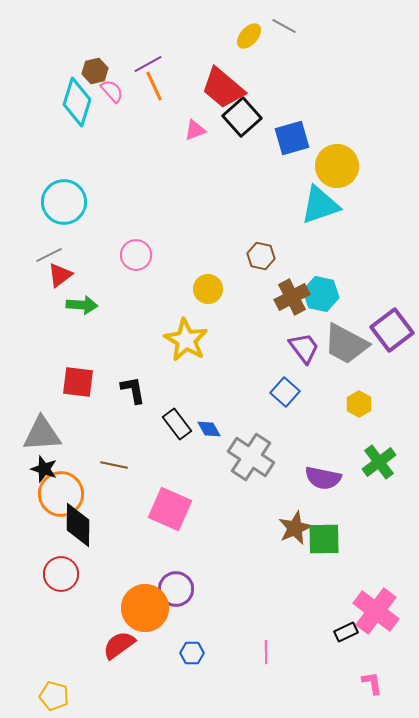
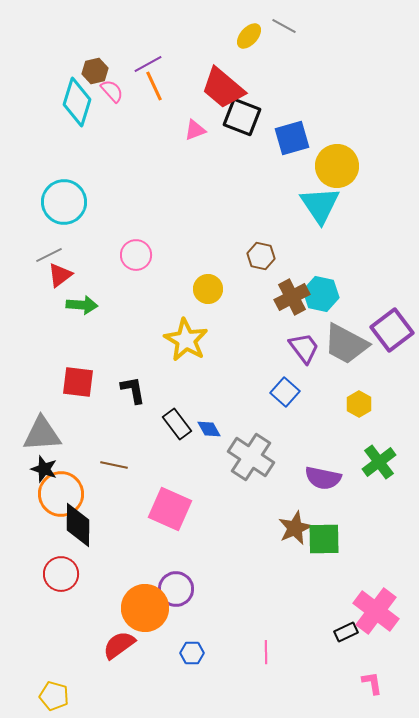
black square at (242, 117): rotated 27 degrees counterclockwise
cyan triangle at (320, 205): rotated 45 degrees counterclockwise
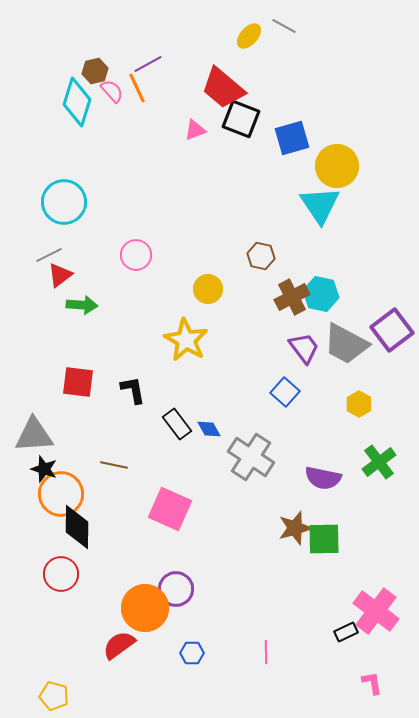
orange line at (154, 86): moved 17 px left, 2 px down
black square at (242, 117): moved 1 px left, 2 px down
gray triangle at (42, 434): moved 8 px left, 1 px down
black diamond at (78, 525): moved 1 px left, 2 px down
brown star at (295, 528): rotated 8 degrees clockwise
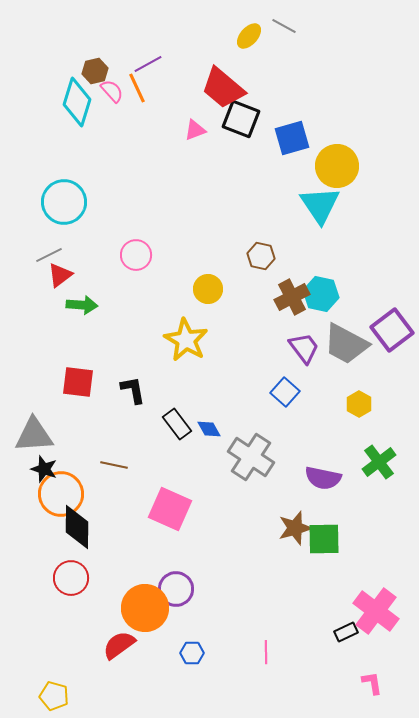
red circle at (61, 574): moved 10 px right, 4 px down
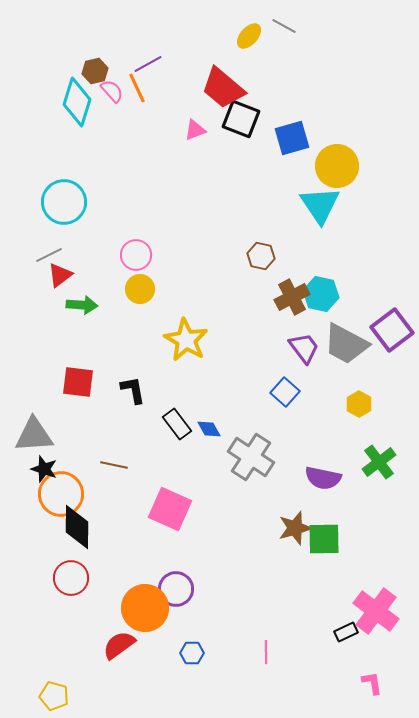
yellow circle at (208, 289): moved 68 px left
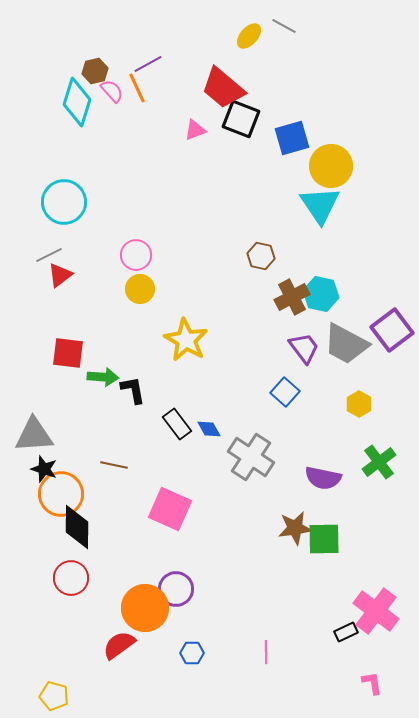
yellow circle at (337, 166): moved 6 px left
green arrow at (82, 305): moved 21 px right, 72 px down
red square at (78, 382): moved 10 px left, 29 px up
brown star at (295, 528): rotated 8 degrees clockwise
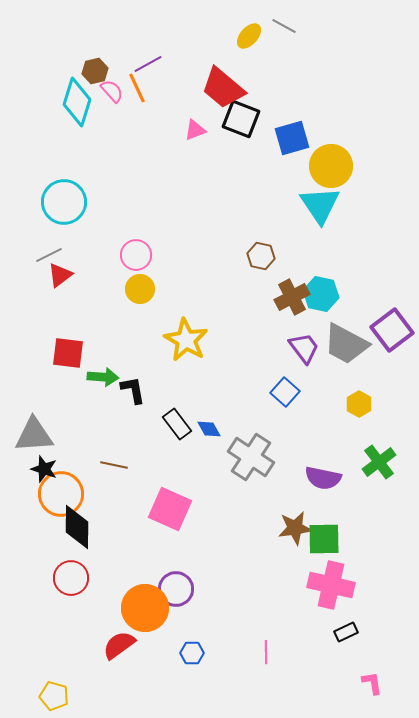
pink cross at (376, 611): moved 45 px left, 26 px up; rotated 24 degrees counterclockwise
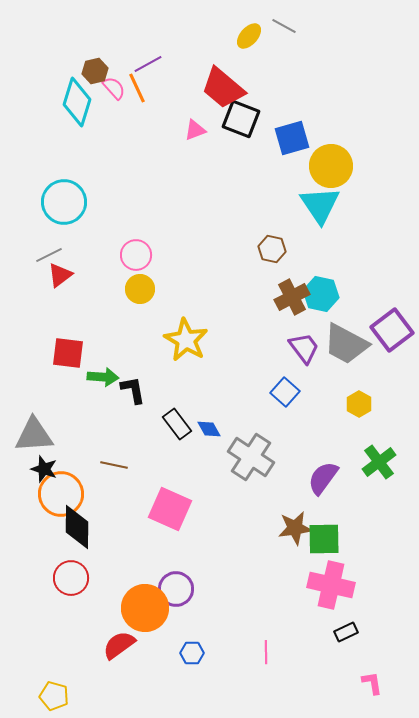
pink semicircle at (112, 91): moved 2 px right, 3 px up
brown hexagon at (261, 256): moved 11 px right, 7 px up
purple semicircle at (323, 478): rotated 114 degrees clockwise
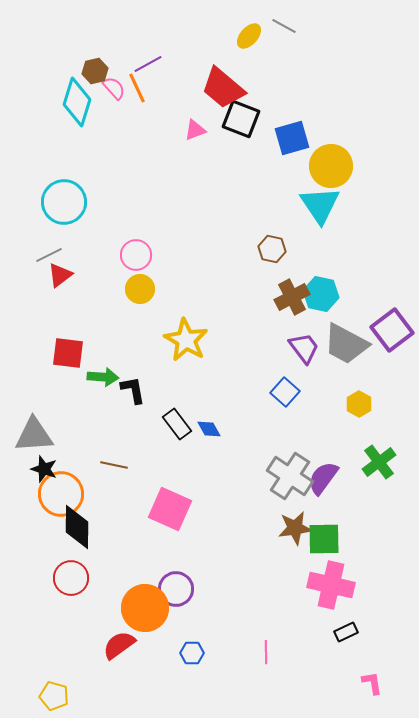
gray cross at (251, 457): moved 39 px right, 19 px down
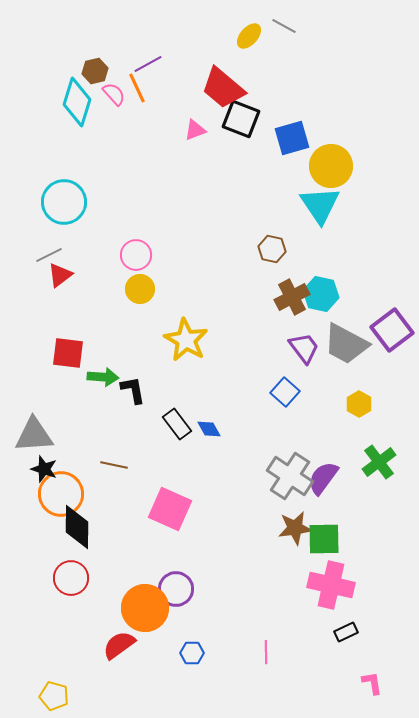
pink semicircle at (114, 88): moved 6 px down
